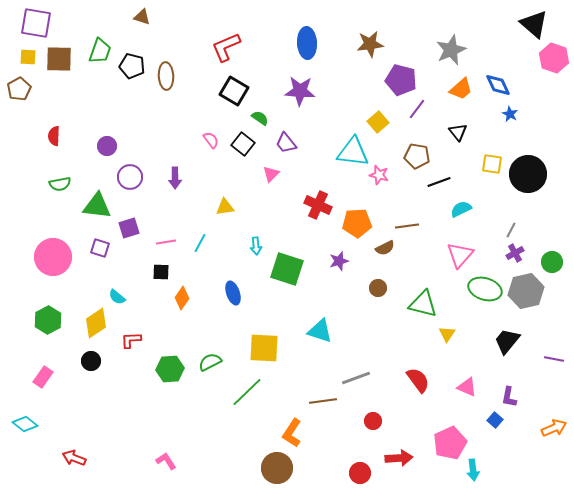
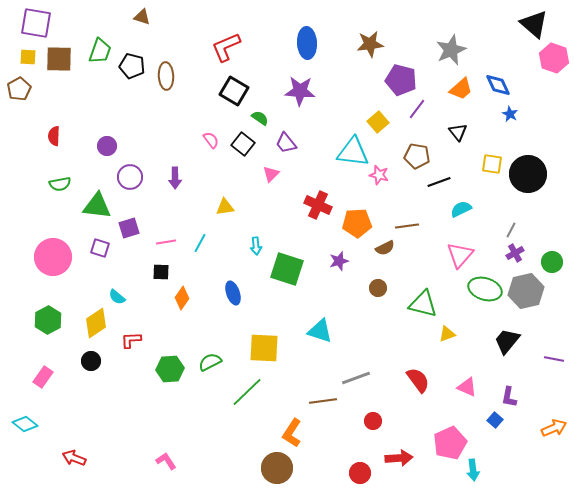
yellow triangle at (447, 334): rotated 36 degrees clockwise
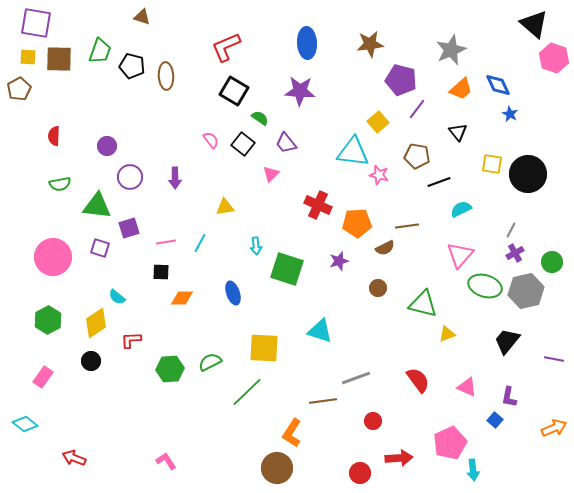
green ellipse at (485, 289): moved 3 px up
orange diamond at (182, 298): rotated 55 degrees clockwise
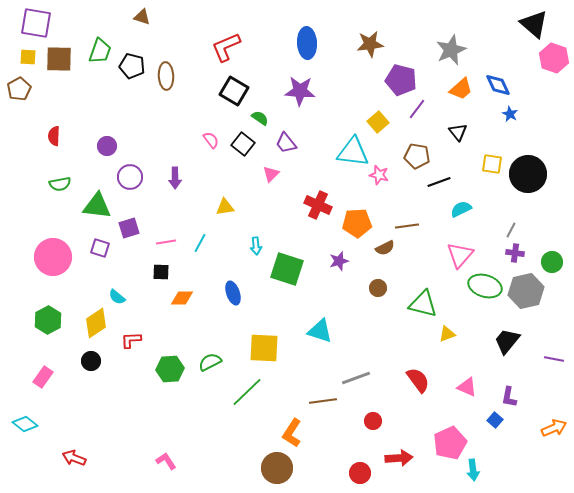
purple cross at (515, 253): rotated 36 degrees clockwise
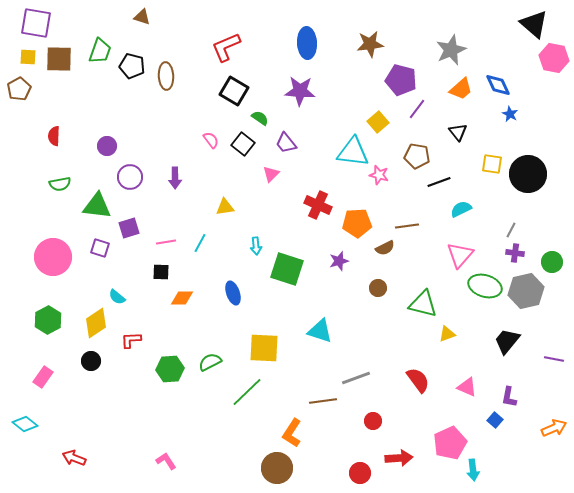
pink hexagon at (554, 58): rotated 8 degrees counterclockwise
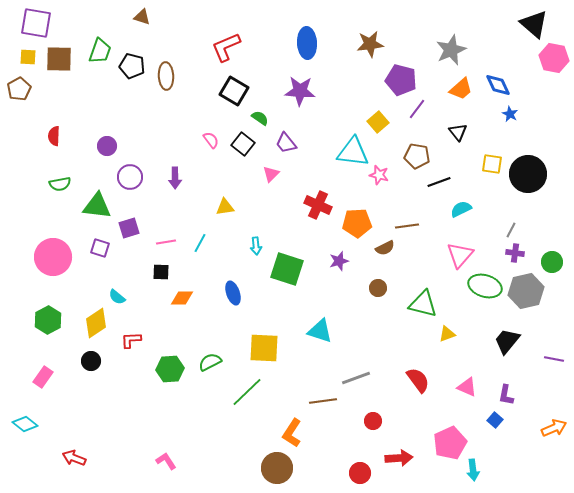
purple L-shape at (509, 397): moved 3 px left, 2 px up
